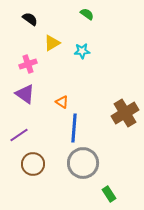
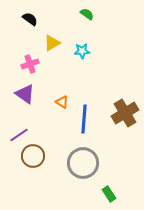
pink cross: moved 2 px right
blue line: moved 10 px right, 9 px up
brown circle: moved 8 px up
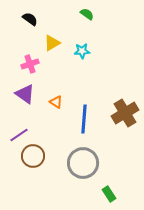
orange triangle: moved 6 px left
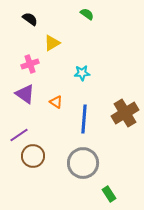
cyan star: moved 22 px down
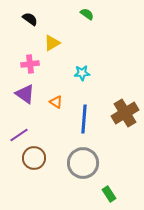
pink cross: rotated 12 degrees clockwise
brown circle: moved 1 px right, 2 px down
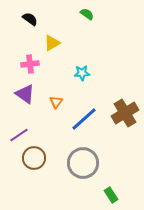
orange triangle: rotated 32 degrees clockwise
blue line: rotated 44 degrees clockwise
green rectangle: moved 2 px right, 1 px down
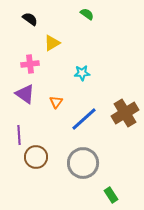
purple line: rotated 60 degrees counterclockwise
brown circle: moved 2 px right, 1 px up
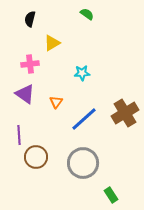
black semicircle: rotated 112 degrees counterclockwise
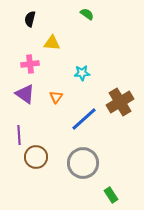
yellow triangle: rotated 36 degrees clockwise
orange triangle: moved 5 px up
brown cross: moved 5 px left, 11 px up
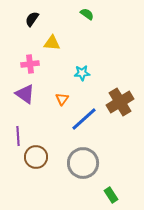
black semicircle: moved 2 px right; rotated 21 degrees clockwise
orange triangle: moved 6 px right, 2 px down
purple line: moved 1 px left, 1 px down
